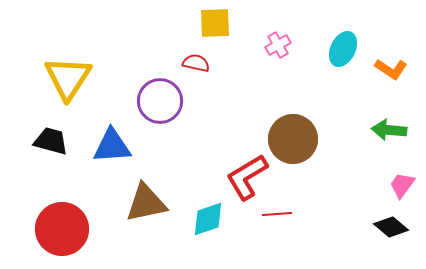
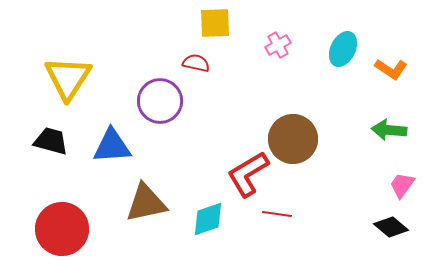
red L-shape: moved 1 px right, 3 px up
red line: rotated 12 degrees clockwise
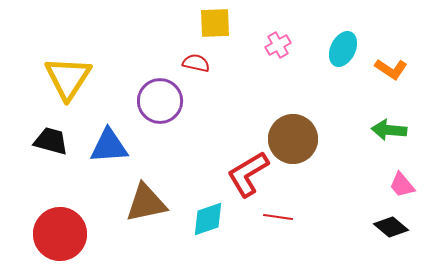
blue triangle: moved 3 px left
pink trapezoid: rotated 76 degrees counterclockwise
red line: moved 1 px right, 3 px down
red circle: moved 2 px left, 5 px down
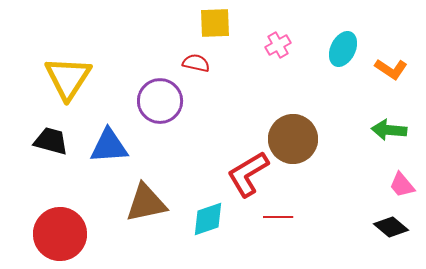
red line: rotated 8 degrees counterclockwise
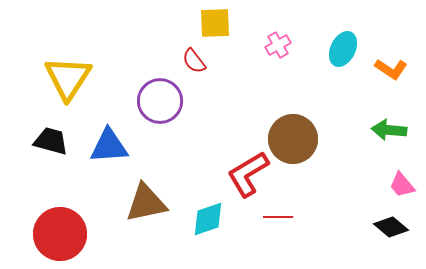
red semicircle: moved 2 px left, 2 px up; rotated 140 degrees counterclockwise
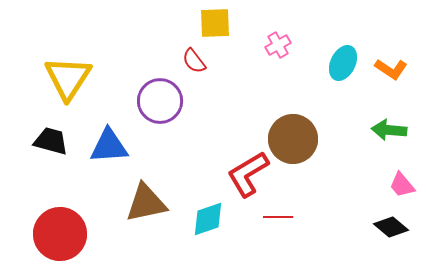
cyan ellipse: moved 14 px down
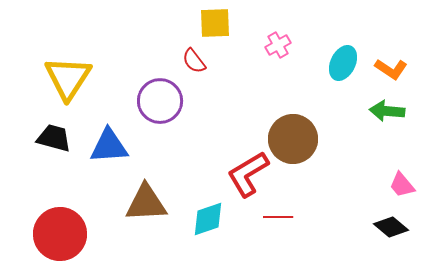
green arrow: moved 2 px left, 19 px up
black trapezoid: moved 3 px right, 3 px up
brown triangle: rotated 9 degrees clockwise
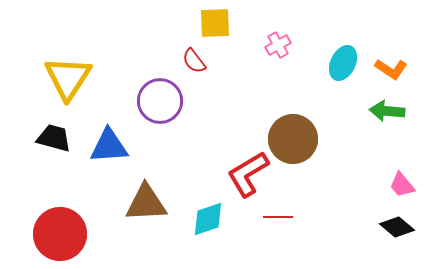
black diamond: moved 6 px right
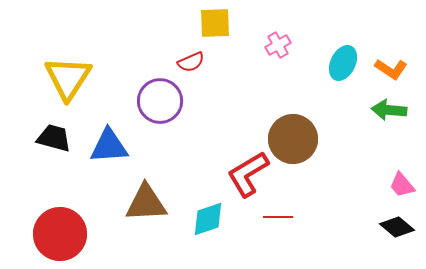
red semicircle: moved 3 px left, 1 px down; rotated 76 degrees counterclockwise
green arrow: moved 2 px right, 1 px up
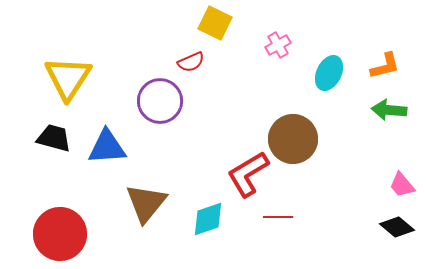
yellow square: rotated 28 degrees clockwise
cyan ellipse: moved 14 px left, 10 px down
orange L-shape: moved 6 px left, 3 px up; rotated 48 degrees counterclockwise
blue triangle: moved 2 px left, 1 px down
brown triangle: rotated 48 degrees counterclockwise
